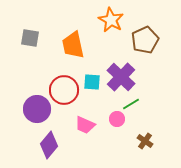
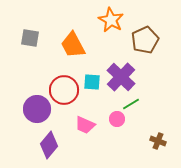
orange trapezoid: rotated 16 degrees counterclockwise
brown cross: moved 13 px right; rotated 14 degrees counterclockwise
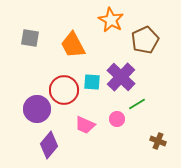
green line: moved 6 px right
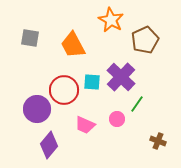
green line: rotated 24 degrees counterclockwise
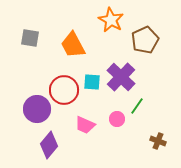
green line: moved 2 px down
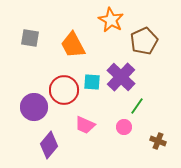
brown pentagon: moved 1 px left, 1 px down
purple circle: moved 3 px left, 2 px up
pink circle: moved 7 px right, 8 px down
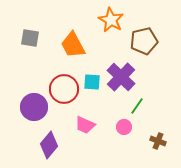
brown pentagon: rotated 12 degrees clockwise
red circle: moved 1 px up
